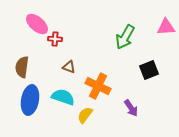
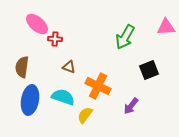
purple arrow: moved 2 px up; rotated 72 degrees clockwise
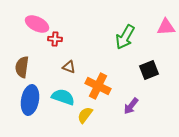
pink ellipse: rotated 15 degrees counterclockwise
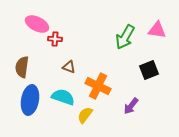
pink triangle: moved 9 px left, 3 px down; rotated 12 degrees clockwise
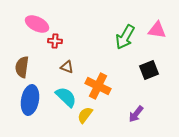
red cross: moved 2 px down
brown triangle: moved 2 px left
cyan semicircle: moved 3 px right; rotated 25 degrees clockwise
purple arrow: moved 5 px right, 8 px down
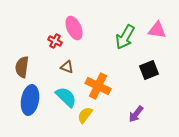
pink ellipse: moved 37 px right, 4 px down; rotated 40 degrees clockwise
red cross: rotated 24 degrees clockwise
